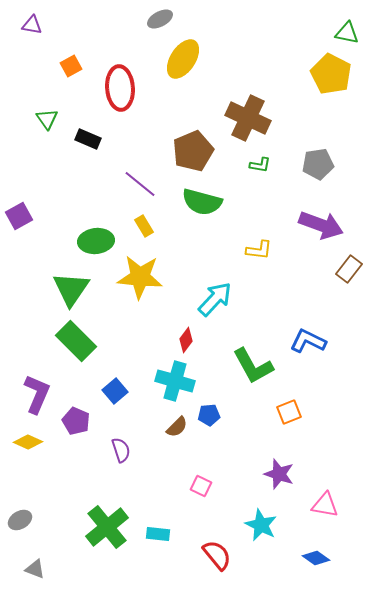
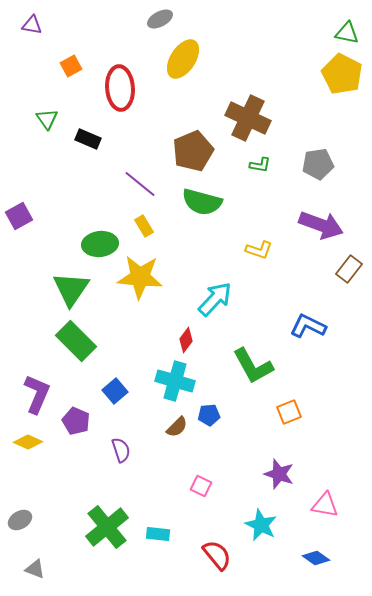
yellow pentagon at (331, 74): moved 11 px right
green ellipse at (96, 241): moved 4 px right, 3 px down
yellow L-shape at (259, 250): rotated 12 degrees clockwise
blue L-shape at (308, 341): moved 15 px up
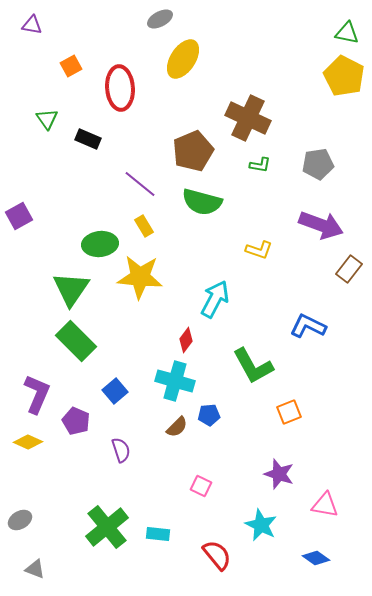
yellow pentagon at (342, 74): moved 2 px right, 2 px down
cyan arrow at (215, 299): rotated 15 degrees counterclockwise
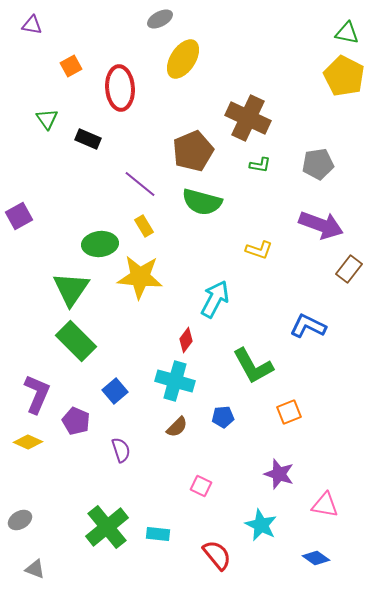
blue pentagon at (209, 415): moved 14 px right, 2 px down
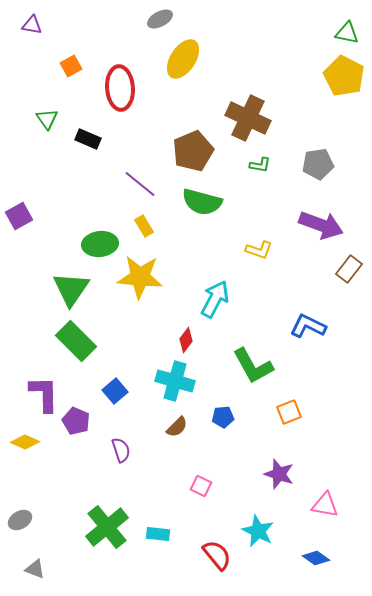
purple L-shape at (37, 394): moved 7 px right; rotated 24 degrees counterclockwise
yellow diamond at (28, 442): moved 3 px left
cyan star at (261, 525): moved 3 px left, 6 px down
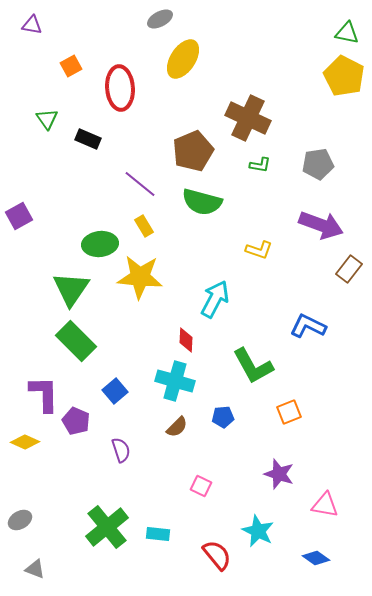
red diamond at (186, 340): rotated 35 degrees counterclockwise
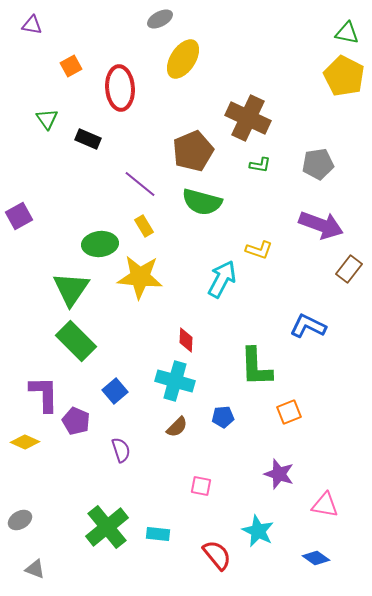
cyan arrow at (215, 299): moved 7 px right, 20 px up
green L-shape at (253, 366): moved 3 px right, 1 px down; rotated 27 degrees clockwise
pink square at (201, 486): rotated 15 degrees counterclockwise
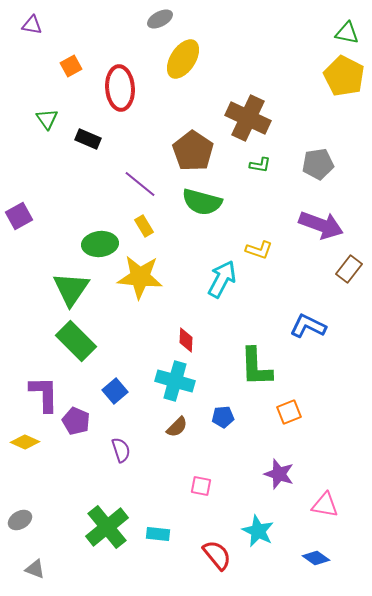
brown pentagon at (193, 151): rotated 15 degrees counterclockwise
